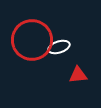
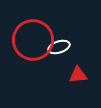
red circle: moved 1 px right
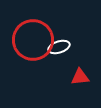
red triangle: moved 2 px right, 2 px down
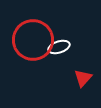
red triangle: moved 3 px right, 1 px down; rotated 42 degrees counterclockwise
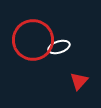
red triangle: moved 4 px left, 3 px down
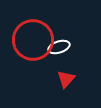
red triangle: moved 13 px left, 2 px up
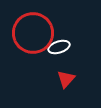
red circle: moved 7 px up
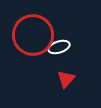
red circle: moved 2 px down
